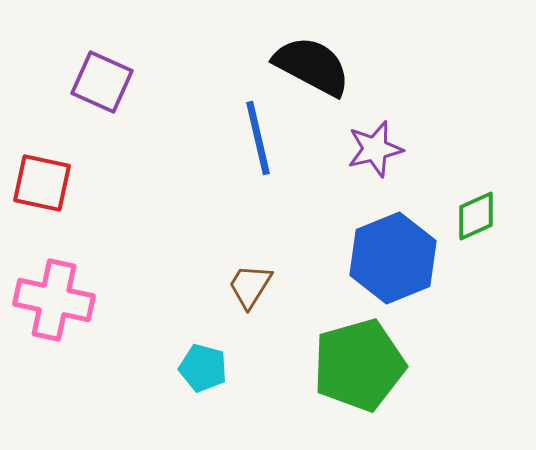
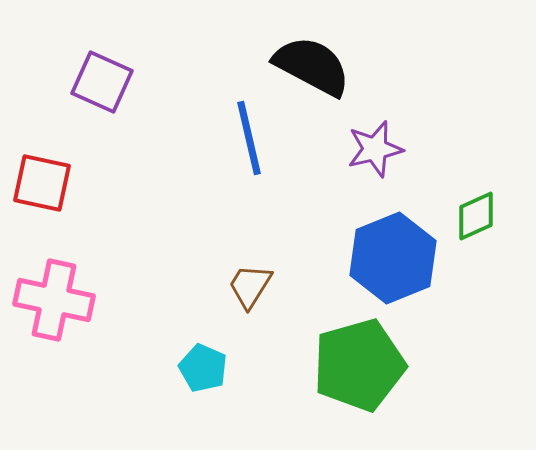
blue line: moved 9 px left
cyan pentagon: rotated 9 degrees clockwise
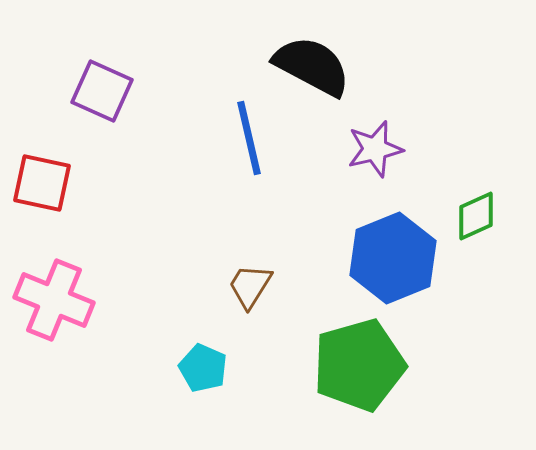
purple square: moved 9 px down
pink cross: rotated 10 degrees clockwise
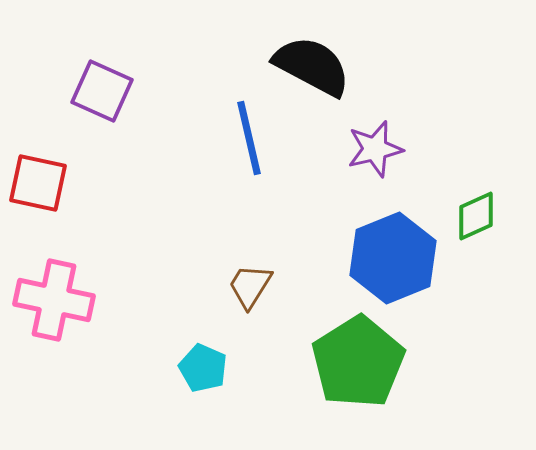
red square: moved 4 px left
pink cross: rotated 10 degrees counterclockwise
green pentagon: moved 1 px left, 3 px up; rotated 16 degrees counterclockwise
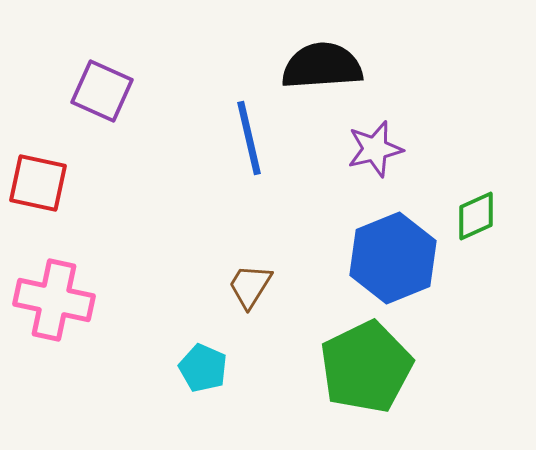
black semicircle: moved 10 px right; rotated 32 degrees counterclockwise
green pentagon: moved 8 px right, 5 px down; rotated 6 degrees clockwise
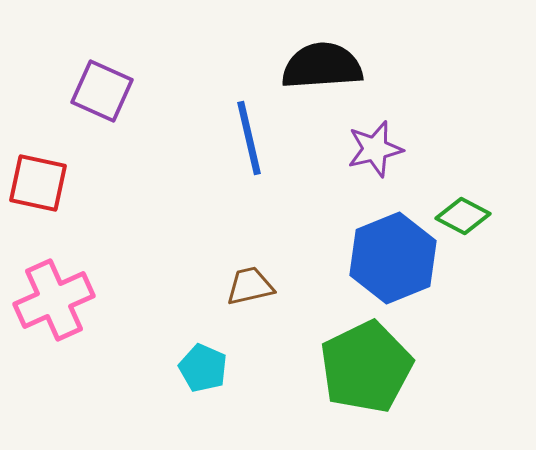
green diamond: moved 13 px left; rotated 52 degrees clockwise
brown trapezoid: rotated 45 degrees clockwise
pink cross: rotated 36 degrees counterclockwise
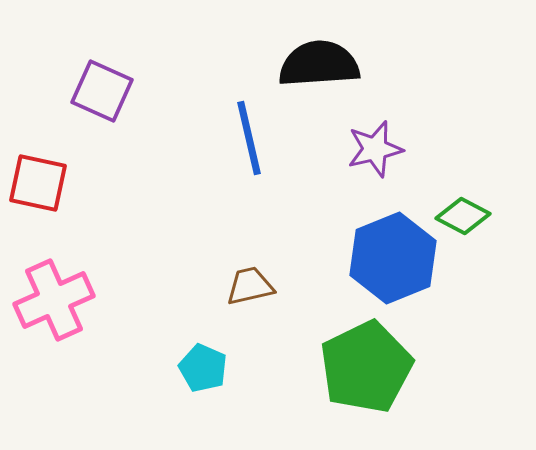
black semicircle: moved 3 px left, 2 px up
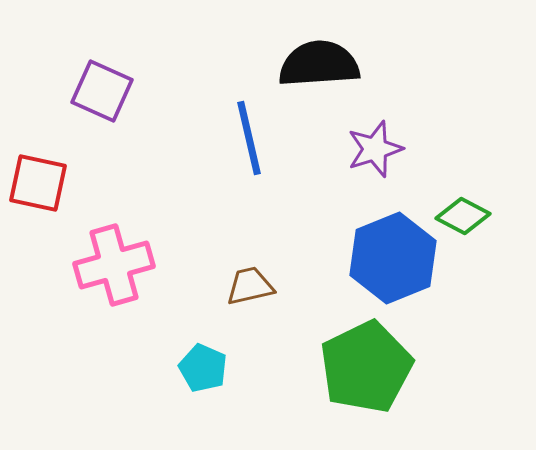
purple star: rotated 4 degrees counterclockwise
pink cross: moved 60 px right, 35 px up; rotated 8 degrees clockwise
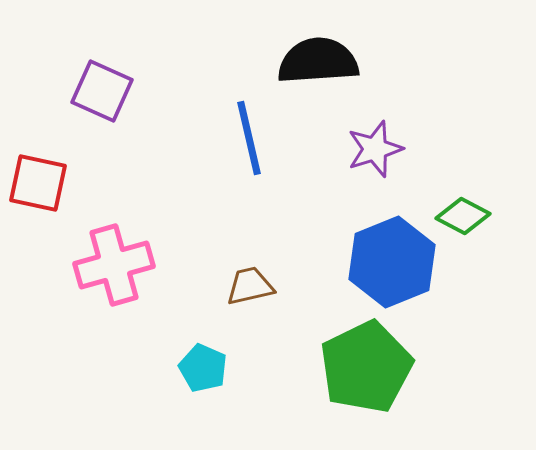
black semicircle: moved 1 px left, 3 px up
blue hexagon: moved 1 px left, 4 px down
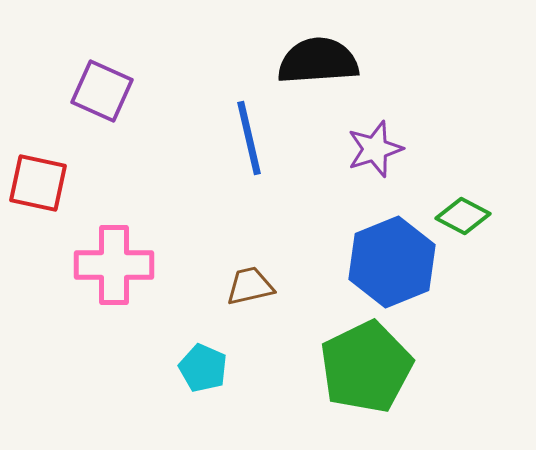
pink cross: rotated 16 degrees clockwise
